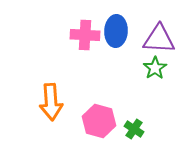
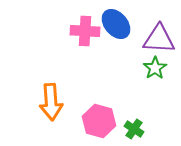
blue ellipse: moved 7 px up; rotated 44 degrees counterclockwise
pink cross: moved 4 px up
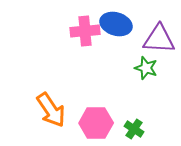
blue ellipse: rotated 32 degrees counterclockwise
pink cross: rotated 8 degrees counterclockwise
green star: moved 9 px left; rotated 20 degrees counterclockwise
orange arrow: moved 8 px down; rotated 30 degrees counterclockwise
pink hexagon: moved 3 px left, 2 px down; rotated 16 degrees counterclockwise
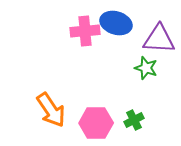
blue ellipse: moved 1 px up
green cross: moved 9 px up; rotated 30 degrees clockwise
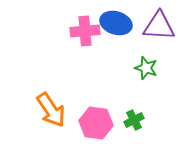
purple triangle: moved 13 px up
pink hexagon: rotated 8 degrees clockwise
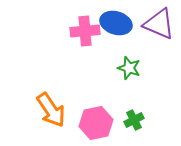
purple triangle: moved 2 px up; rotated 20 degrees clockwise
green star: moved 17 px left
pink hexagon: rotated 20 degrees counterclockwise
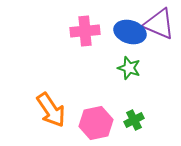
blue ellipse: moved 14 px right, 9 px down
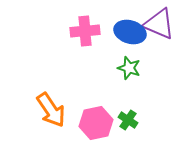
green cross: moved 6 px left; rotated 30 degrees counterclockwise
